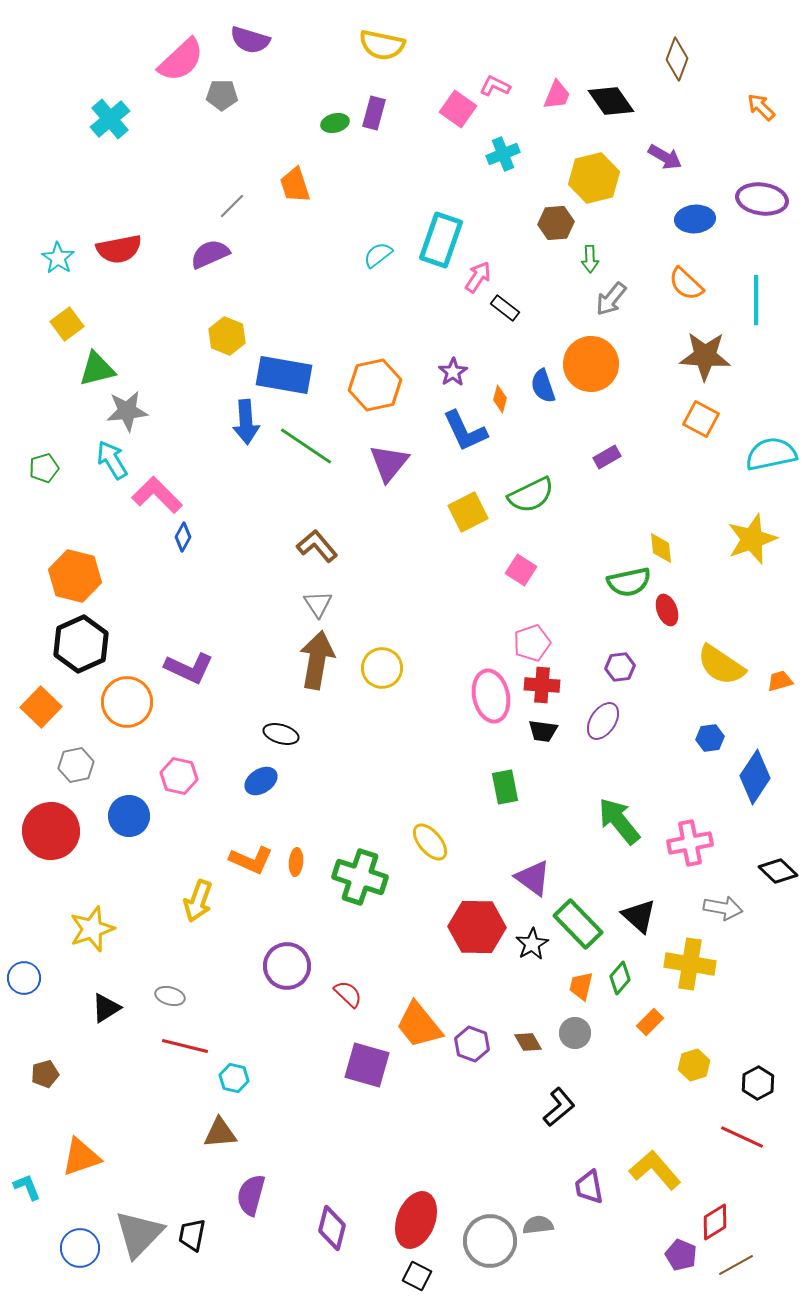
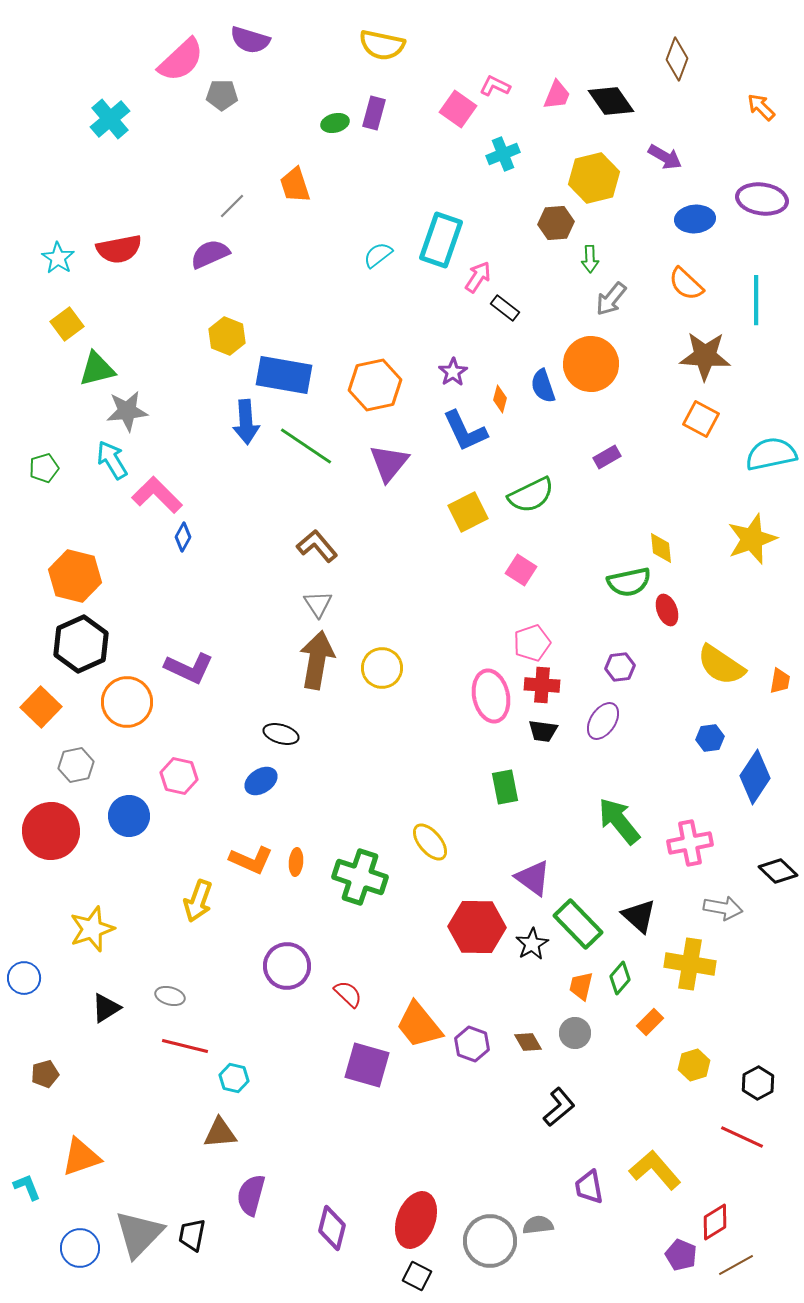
orange trapezoid at (780, 681): rotated 116 degrees clockwise
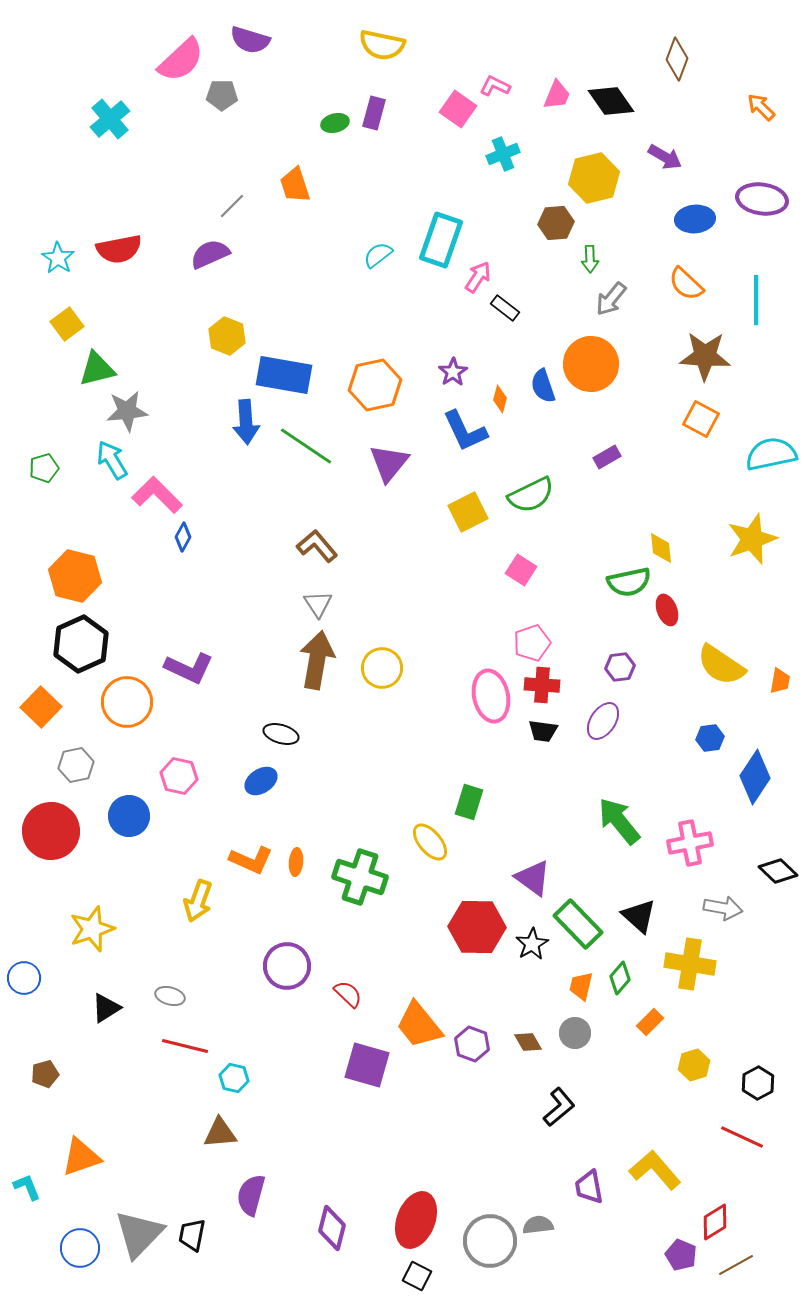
green rectangle at (505, 787): moved 36 px left, 15 px down; rotated 28 degrees clockwise
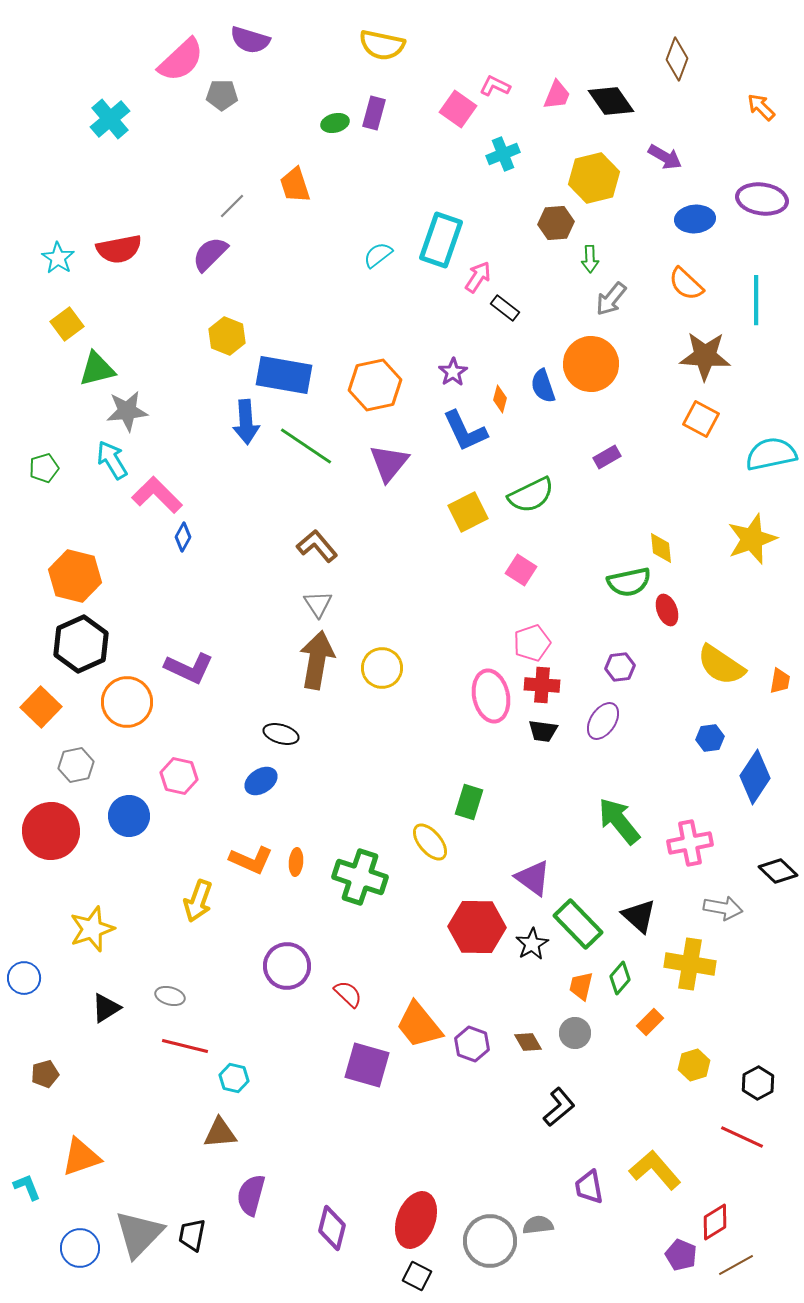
purple semicircle at (210, 254): rotated 21 degrees counterclockwise
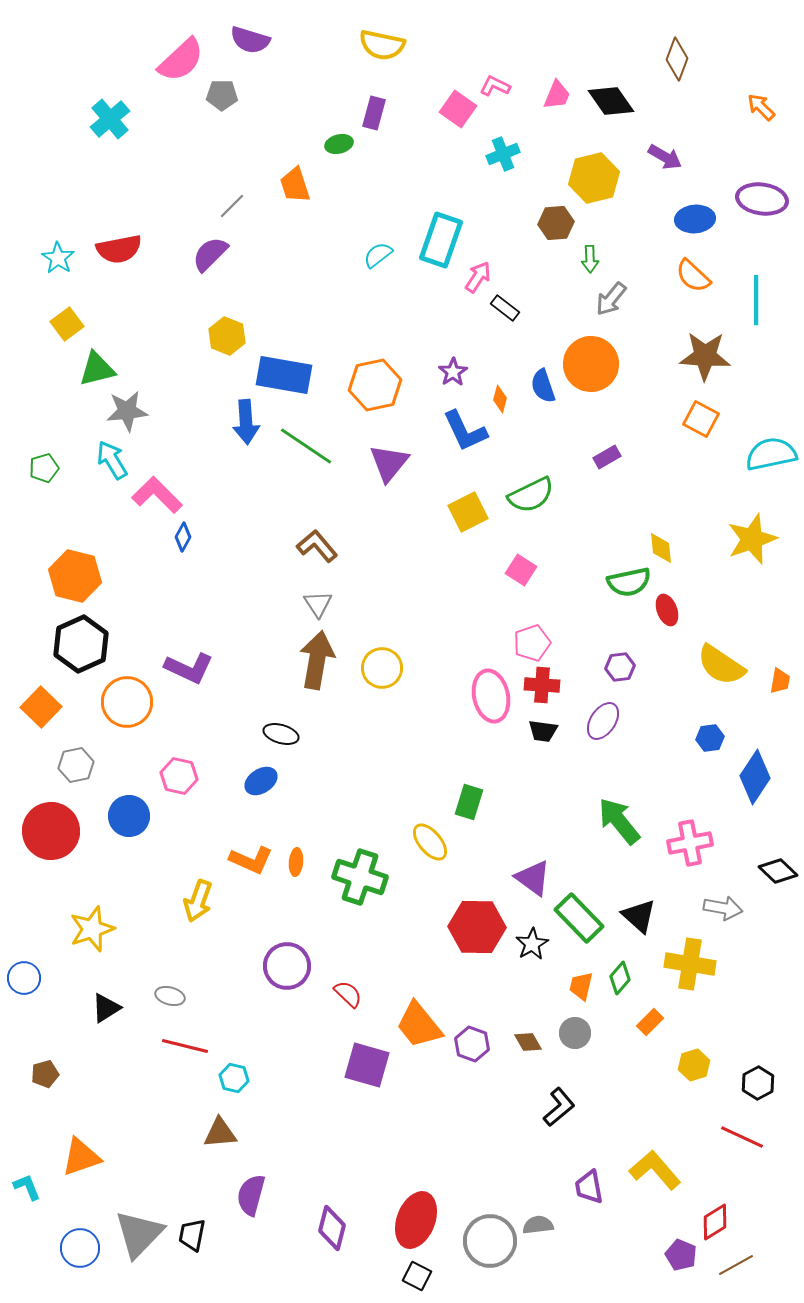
green ellipse at (335, 123): moved 4 px right, 21 px down
orange semicircle at (686, 284): moved 7 px right, 8 px up
green rectangle at (578, 924): moved 1 px right, 6 px up
